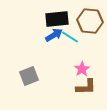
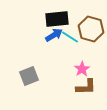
brown hexagon: moved 1 px right, 8 px down; rotated 10 degrees clockwise
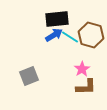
brown hexagon: moved 6 px down
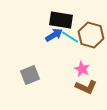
black rectangle: moved 4 px right, 1 px down; rotated 15 degrees clockwise
pink star: rotated 14 degrees counterclockwise
gray square: moved 1 px right, 1 px up
brown L-shape: rotated 25 degrees clockwise
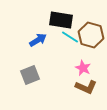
blue arrow: moved 16 px left, 5 px down
pink star: moved 1 px right, 1 px up
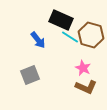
black rectangle: rotated 15 degrees clockwise
blue arrow: rotated 84 degrees clockwise
